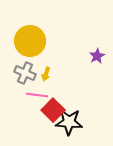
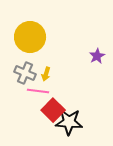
yellow circle: moved 4 px up
pink line: moved 1 px right, 4 px up
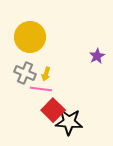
pink line: moved 3 px right, 2 px up
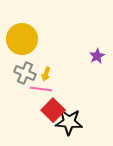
yellow circle: moved 8 px left, 2 px down
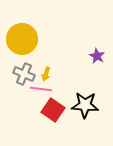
purple star: rotated 14 degrees counterclockwise
gray cross: moved 1 px left, 1 px down
red square: rotated 10 degrees counterclockwise
black star: moved 16 px right, 17 px up
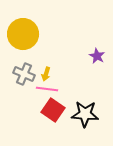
yellow circle: moved 1 px right, 5 px up
pink line: moved 6 px right
black star: moved 9 px down
